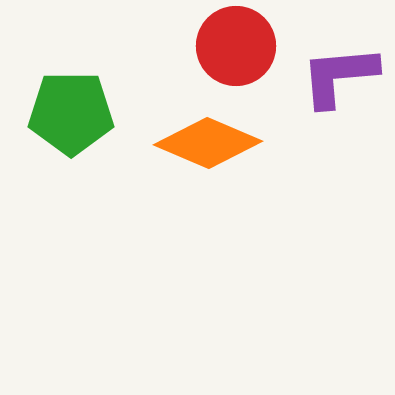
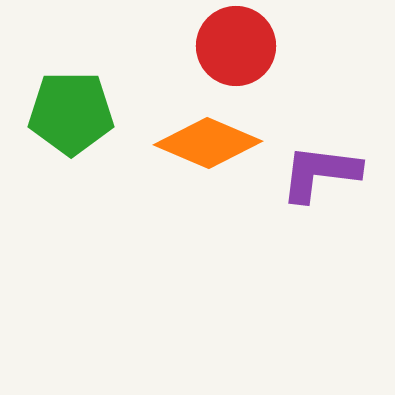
purple L-shape: moved 19 px left, 97 px down; rotated 12 degrees clockwise
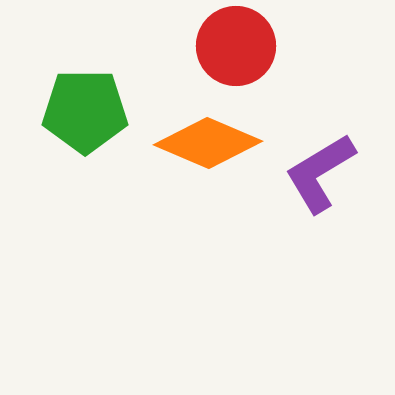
green pentagon: moved 14 px right, 2 px up
purple L-shape: rotated 38 degrees counterclockwise
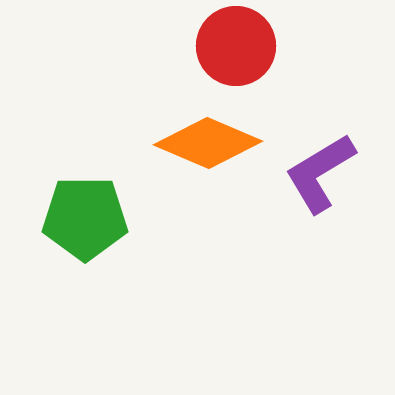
green pentagon: moved 107 px down
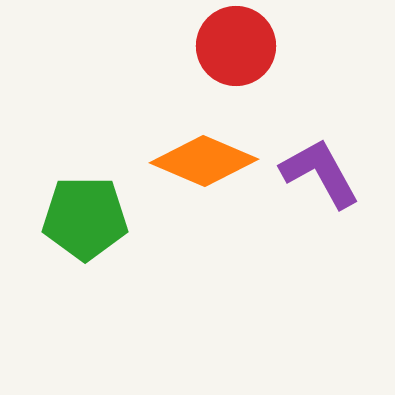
orange diamond: moved 4 px left, 18 px down
purple L-shape: rotated 92 degrees clockwise
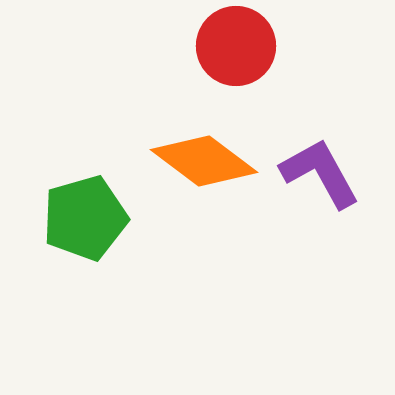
orange diamond: rotated 14 degrees clockwise
green pentagon: rotated 16 degrees counterclockwise
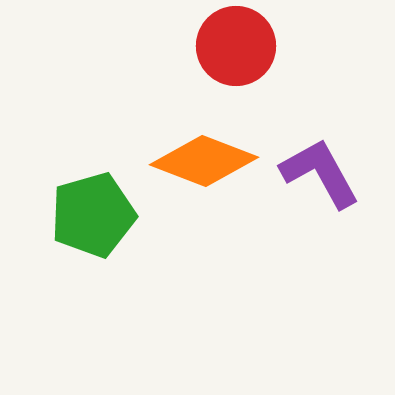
orange diamond: rotated 16 degrees counterclockwise
green pentagon: moved 8 px right, 3 px up
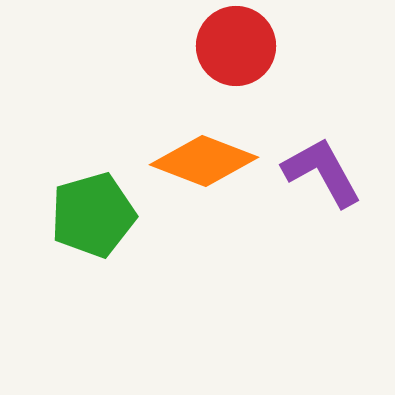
purple L-shape: moved 2 px right, 1 px up
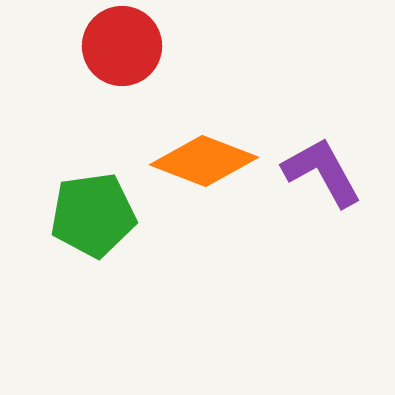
red circle: moved 114 px left
green pentagon: rotated 8 degrees clockwise
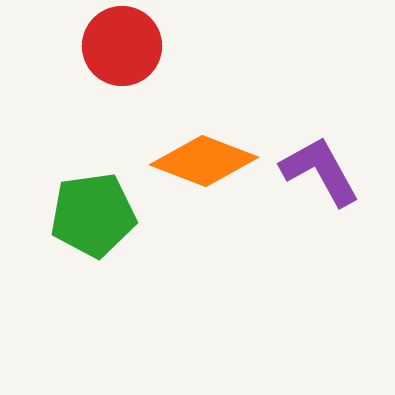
purple L-shape: moved 2 px left, 1 px up
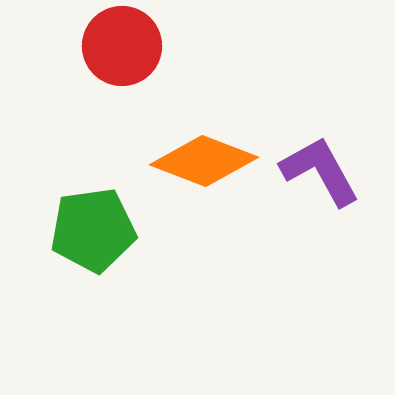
green pentagon: moved 15 px down
